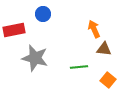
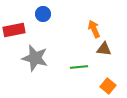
orange square: moved 6 px down
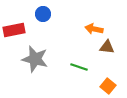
orange arrow: rotated 54 degrees counterclockwise
brown triangle: moved 3 px right, 2 px up
gray star: moved 1 px down
green line: rotated 24 degrees clockwise
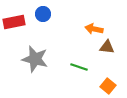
red rectangle: moved 8 px up
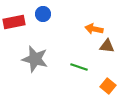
brown triangle: moved 1 px up
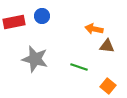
blue circle: moved 1 px left, 2 px down
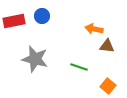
red rectangle: moved 1 px up
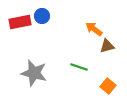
red rectangle: moved 6 px right, 1 px down
orange arrow: rotated 24 degrees clockwise
brown triangle: rotated 21 degrees counterclockwise
gray star: moved 1 px left, 14 px down
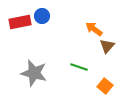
brown triangle: rotated 35 degrees counterclockwise
orange square: moved 3 px left
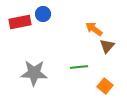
blue circle: moved 1 px right, 2 px up
green line: rotated 24 degrees counterclockwise
gray star: rotated 12 degrees counterclockwise
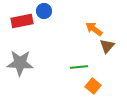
blue circle: moved 1 px right, 3 px up
red rectangle: moved 2 px right, 1 px up
gray star: moved 14 px left, 10 px up
orange square: moved 12 px left
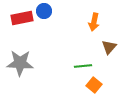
red rectangle: moved 3 px up
orange arrow: moved 7 px up; rotated 114 degrees counterclockwise
brown triangle: moved 2 px right, 1 px down
green line: moved 4 px right, 1 px up
orange square: moved 1 px right, 1 px up
